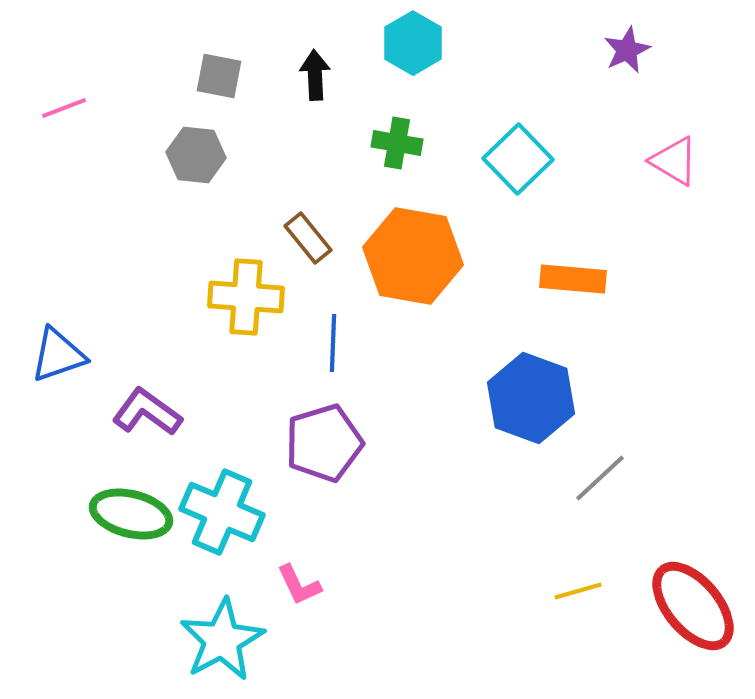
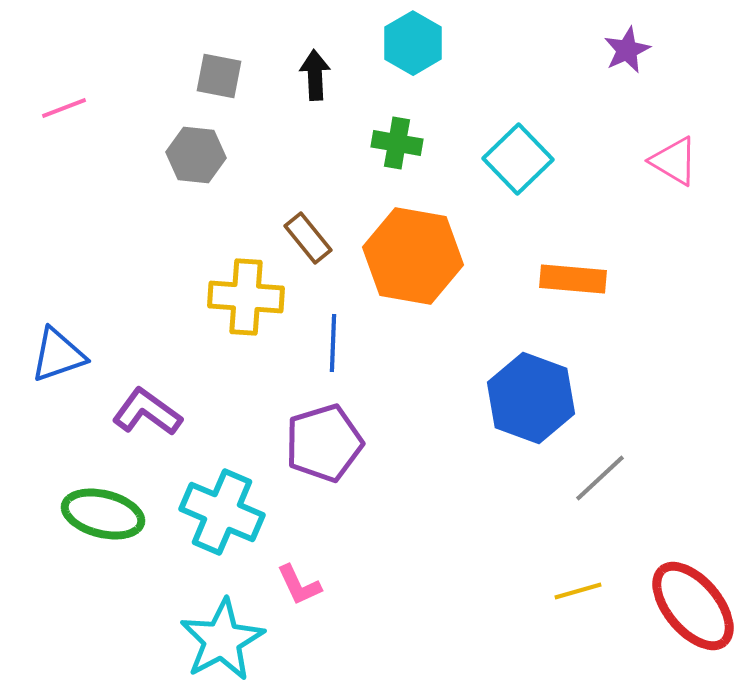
green ellipse: moved 28 px left
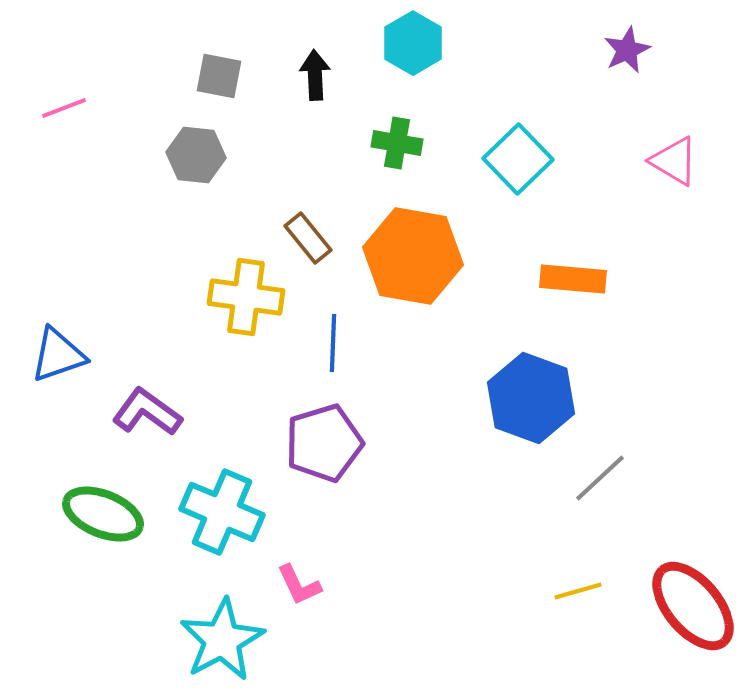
yellow cross: rotated 4 degrees clockwise
green ellipse: rotated 8 degrees clockwise
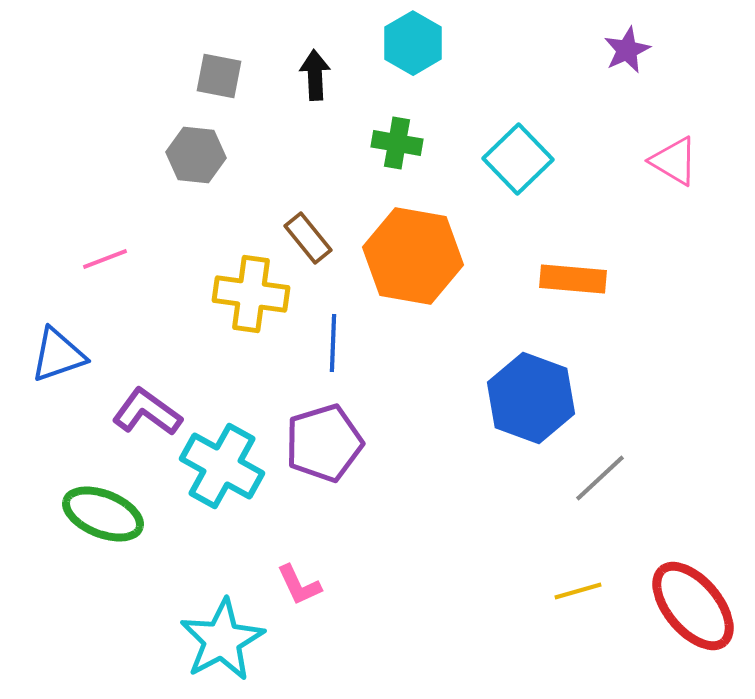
pink line: moved 41 px right, 151 px down
yellow cross: moved 5 px right, 3 px up
cyan cross: moved 46 px up; rotated 6 degrees clockwise
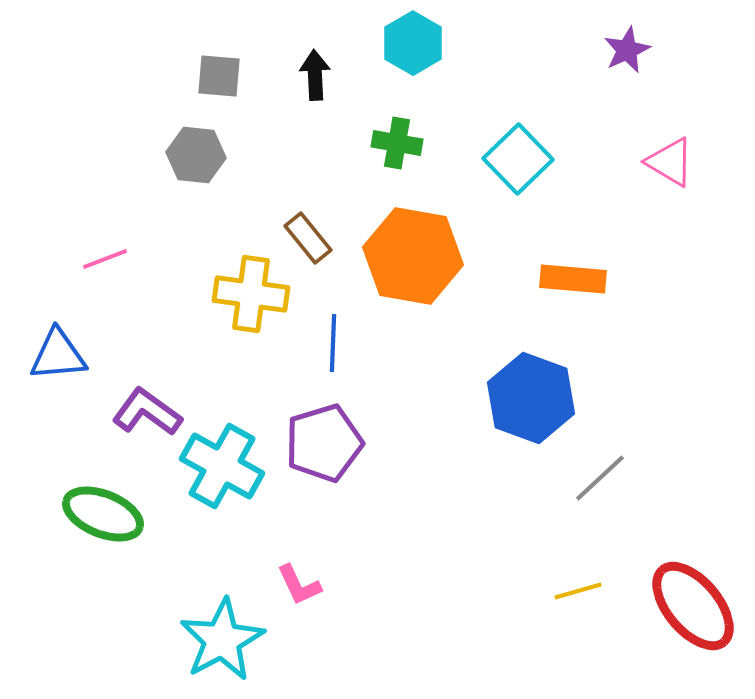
gray square: rotated 6 degrees counterclockwise
pink triangle: moved 4 px left, 1 px down
blue triangle: rotated 14 degrees clockwise
